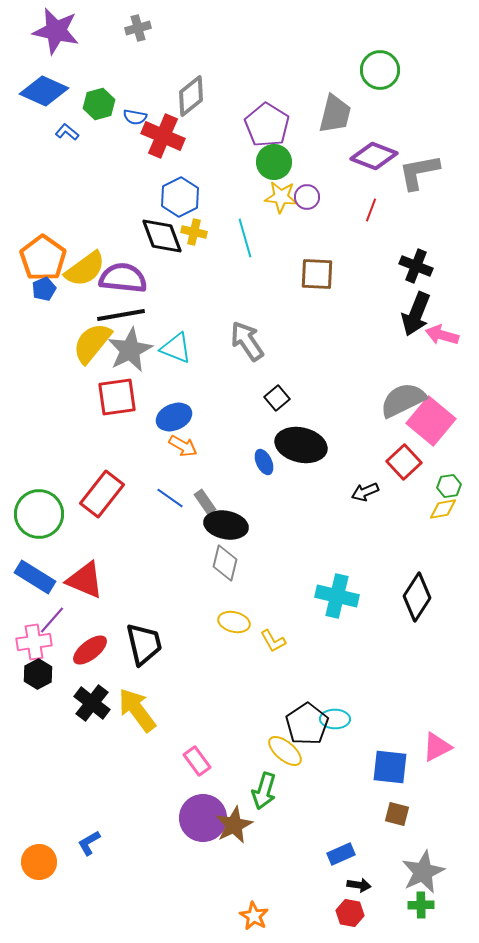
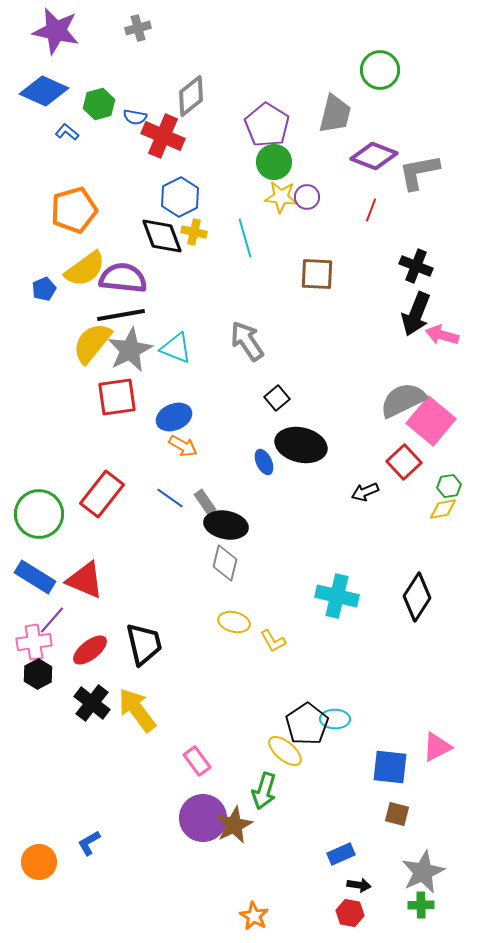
orange pentagon at (43, 258): moved 31 px right, 48 px up; rotated 21 degrees clockwise
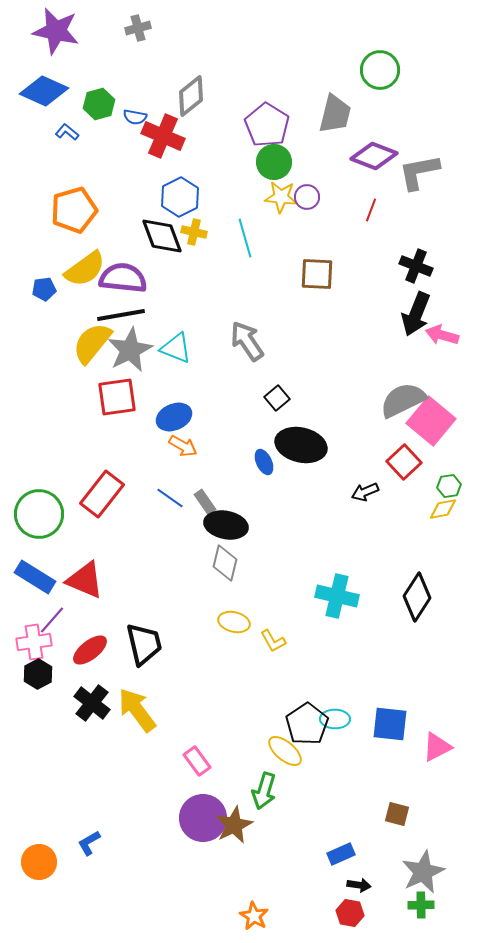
blue pentagon at (44, 289): rotated 15 degrees clockwise
blue square at (390, 767): moved 43 px up
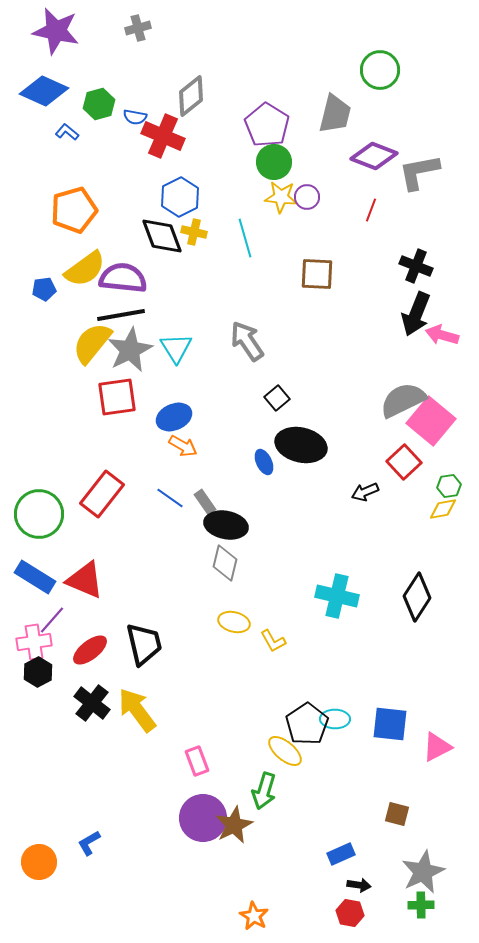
cyan triangle at (176, 348): rotated 36 degrees clockwise
black hexagon at (38, 674): moved 2 px up
pink rectangle at (197, 761): rotated 16 degrees clockwise
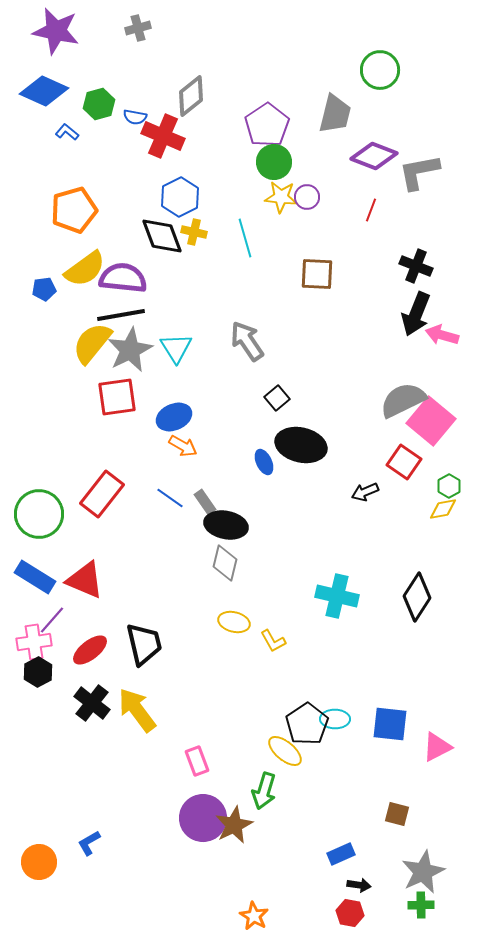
purple pentagon at (267, 125): rotated 6 degrees clockwise
red square at (404, 462): rotated 12 degrees counterclockwise
green hexagon at (449, 486): rotated 20 degrees counterclockwise
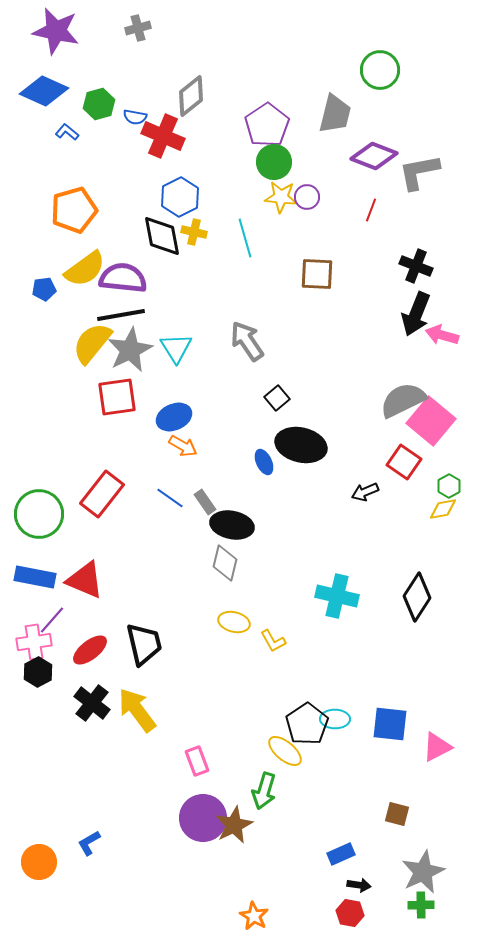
black diamond at (162, 236): rotated 9 degrees clockwise
black ellipse at (226, 525): moved 6 px right
blue rectangle at (35, 577): rotated 21 degrees counterclockwise
